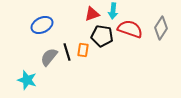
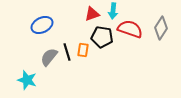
black pentagon: moved 1 px down
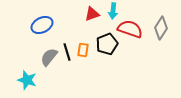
black pentagon: moved 5 px right, 7 px down; rotated 30 degrees counterclockwise
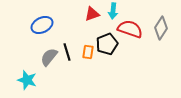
orange rectangle: moved 5 px right, 2 px down
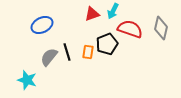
cyan arrow: rotated 21 degrees clockwise
gray diamond: rotated 20 degrees counterclockwise
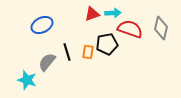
cyan arrow: moved 2 px down; rotated 119 degrees counterclockwise
black pentagon: rotated 10 degrees clockwise
gray semicircle: moved 2 px left, 5 px down
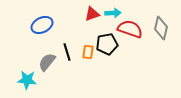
cyan star: rotated 12 degrees counterclockwise
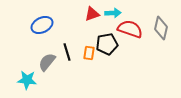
orange rectangle: moved 1 px right, 1 px down
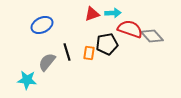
gray diamond: moved 9 px left, 8 px down; rotated 55 degrees counterclockwise
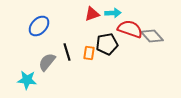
blue ellipse: moved 3 px left, 1 px down; rotated 20 degrees counterclockwise
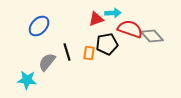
red triangle: moved 4 px right, 5 px down
